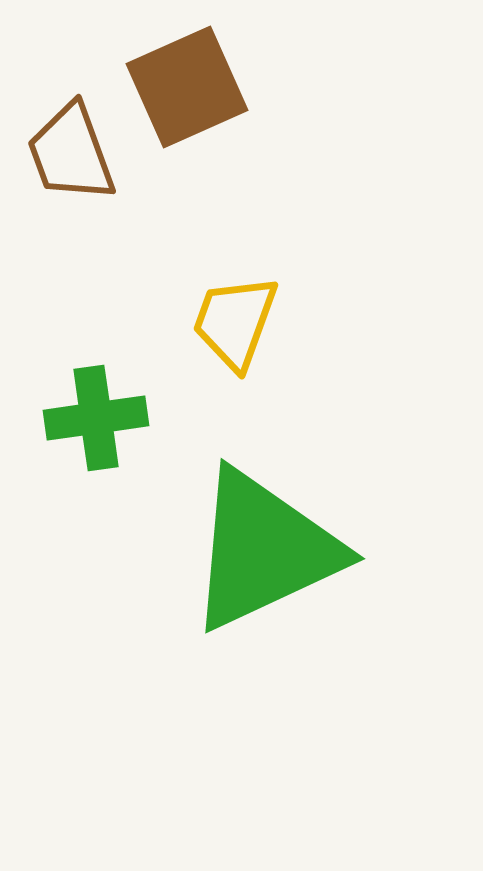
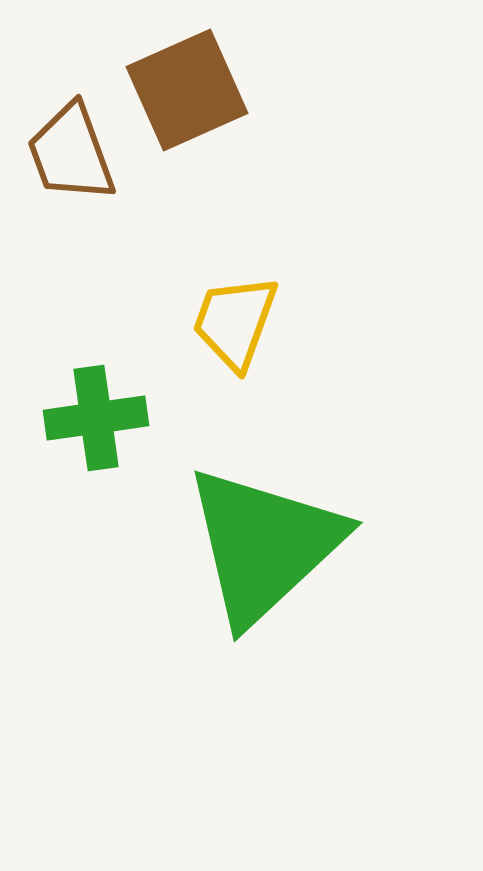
brown square: moved 3 px down
green triangle: moved 5 px up; rotated 18 degrees counterclockwise
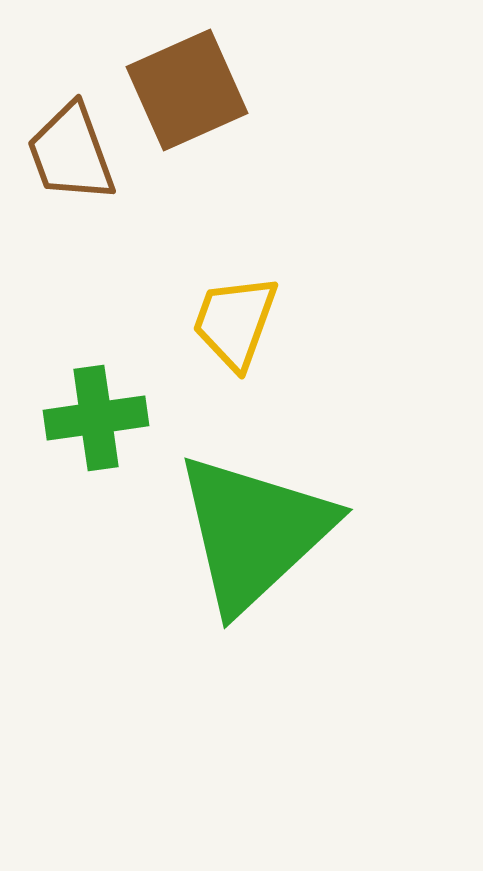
green triangle: moved 10 px left, 13 px up
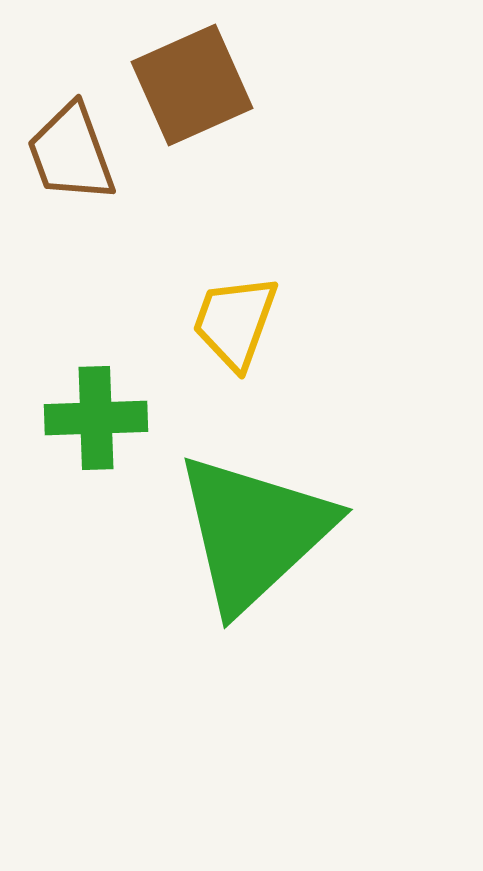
brown square: moved 5 px right, 5 px up
green cross: rotated 6 degrees clockwise
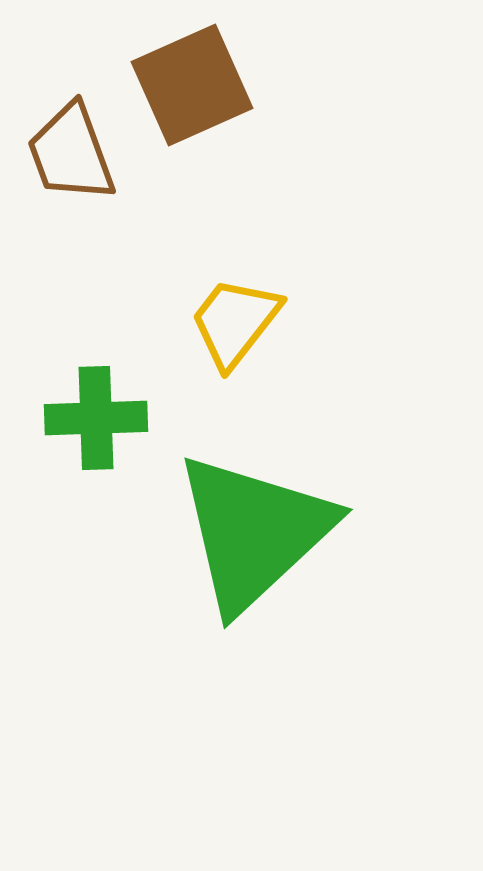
yellow trapezoid: rotated 18 degrees clockwise
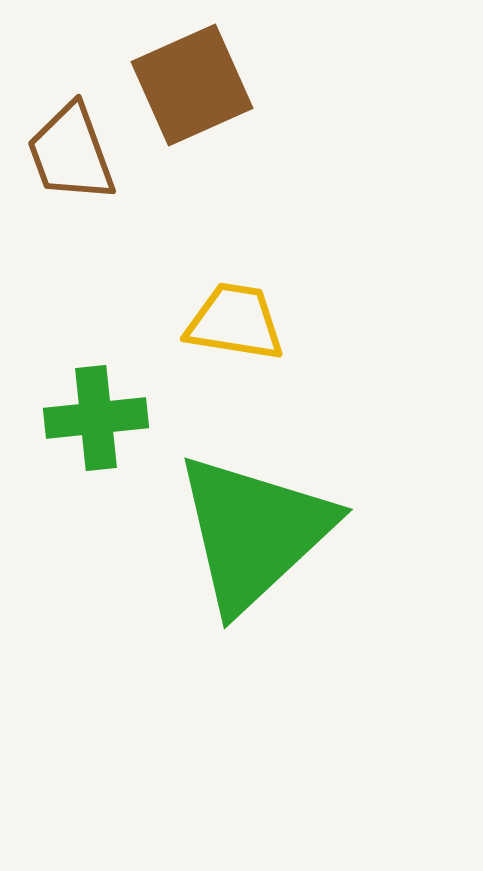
yellow trapezoid: rotated 61 degrees clockwise
green cross: rotated 4 degrees counterclockwise
